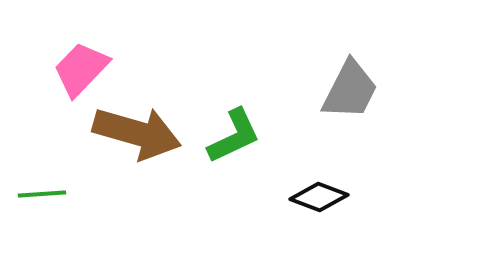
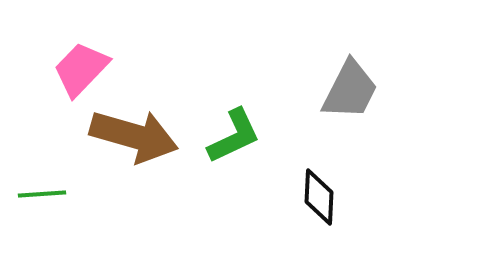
brown arrow: moved 3 px left, 3 px down
black diamond: rotated 72 degrees clockwise
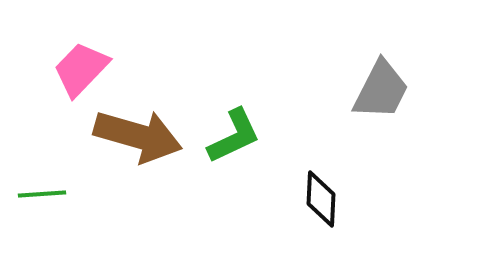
gray trapezoid: moved 31 px right
brown arrow: moved 4 px right
black diamond: moved 2 px right, 2 px down
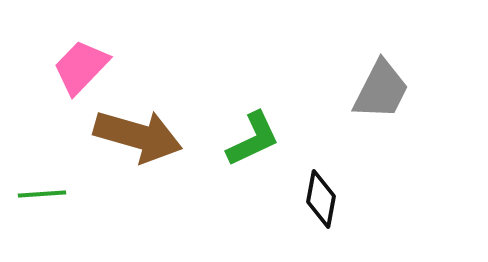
pink trapezoid: moved 2 px up
green L-shape: moved 19 px right, 3 px down
black diamond: rotated 8 degrees clockwise
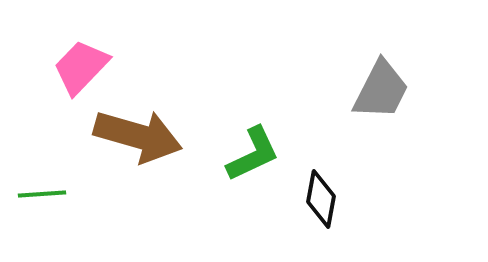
green L-shape: moved 15 px down
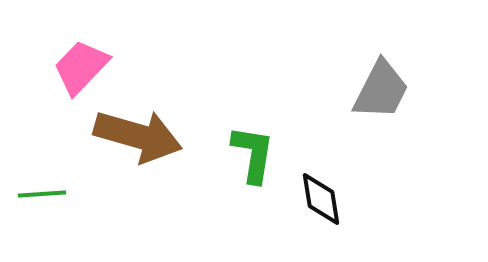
green L-shape: rotated 56 degrees counterclockwise
black diamond: rotated 20 degrees counterclockwise
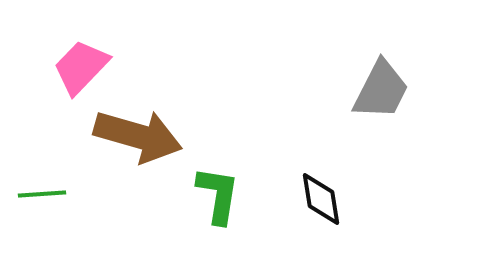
green L-shape: moved 35 px left, 41 px down
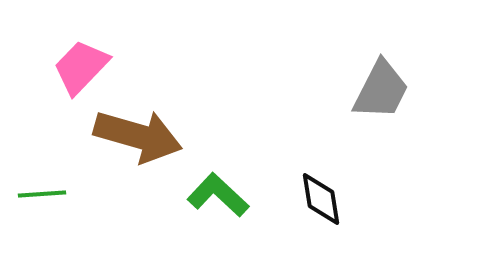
green L-shape: rotated 56 degrees counterclockwise
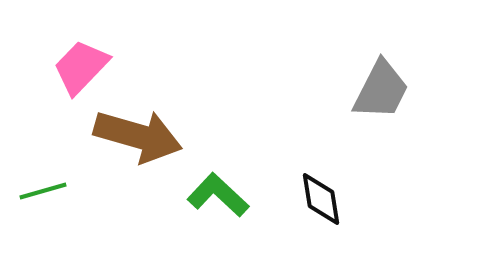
green line: moved 1 px right, 3 px up; rotated 12 degrees counterclockwise
